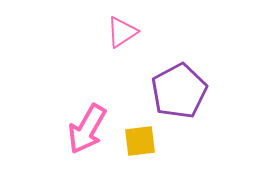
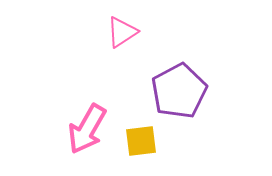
yellow square: moved 1 px right
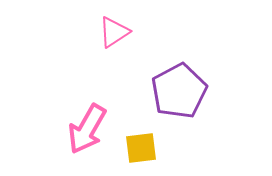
pink triangle: moved 8 px left
yellow square: moved 7 px down
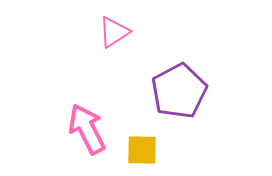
pink arrow: rotated 123 degrees clockwise
yellow square: moved 1 px right, 2 px down; rotated 8 degrees clockwise
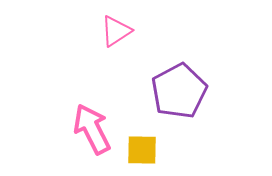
pink triangle: moved 2 px right, 1 px up
pink arrow: moved 5 px right
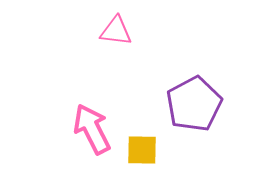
pink triangle: rotated 40 degrees clockwise
purple pentagon: moved 15 px right, 13 px down
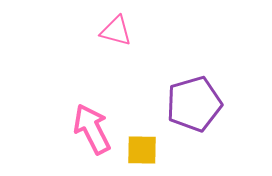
pink triangle: rotated 8 degrees clockwise
purple pentagon: rotated 12 degrees clockwise
